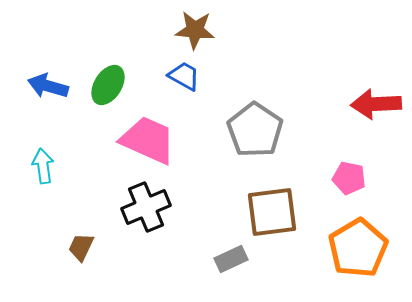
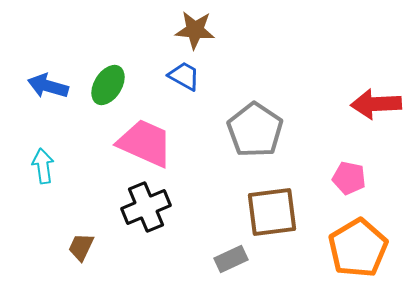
pink trapezoid: moved 3 px left, 3 px down
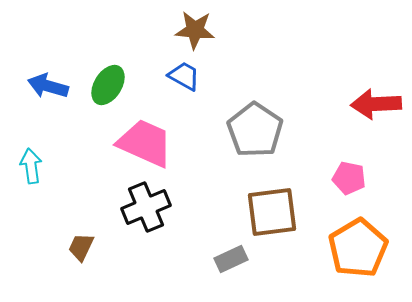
cyan arrow: moved 12 px left
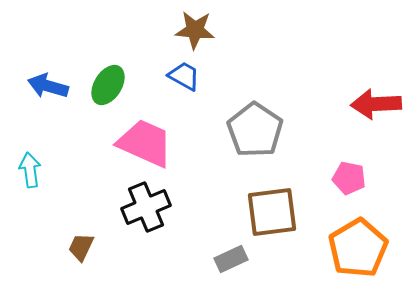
cyan arrow: moved 1 px left, 4 px down
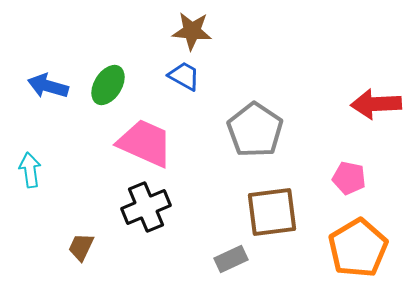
brown star: moved 3 px left, 1 px down
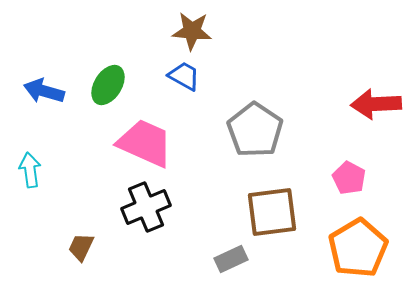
blue arrow: moved 4 px left, 5 px down
pink pentagon: rotated 16 degrees clockwise
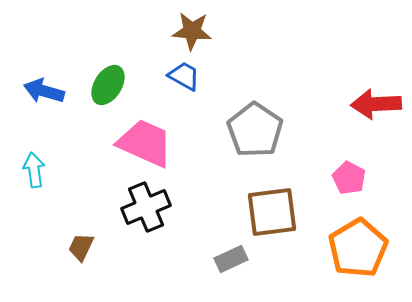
cyan arrow: moved 4 px right
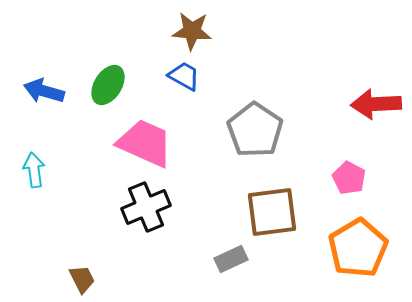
brown trapezoid: moved 1 px right, 32 px down; rotated 128 degrees clockwise
